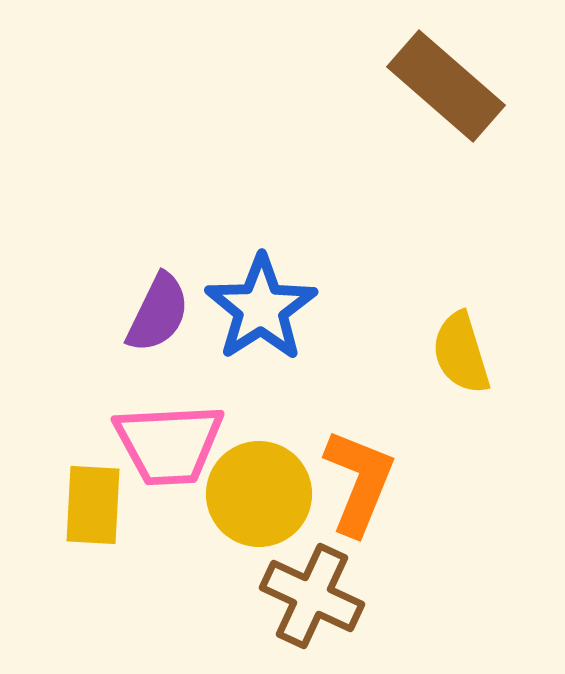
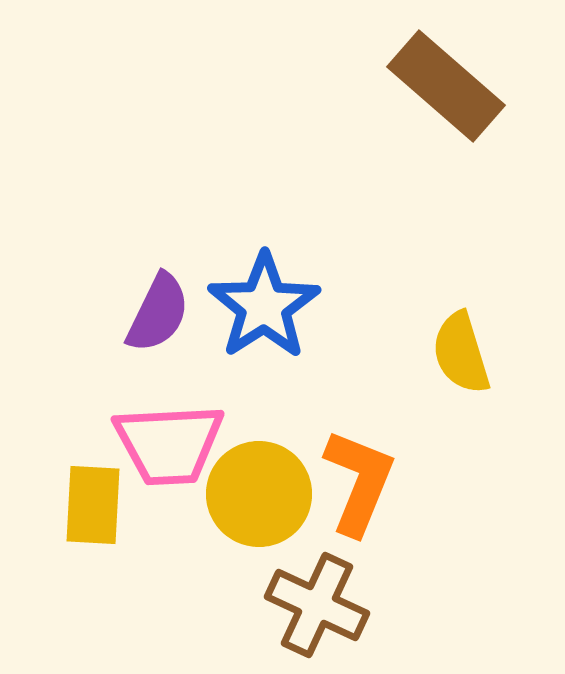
blue star: moved 3 px right, 2 px up
brown cross: moved 5 px right, 9 px down
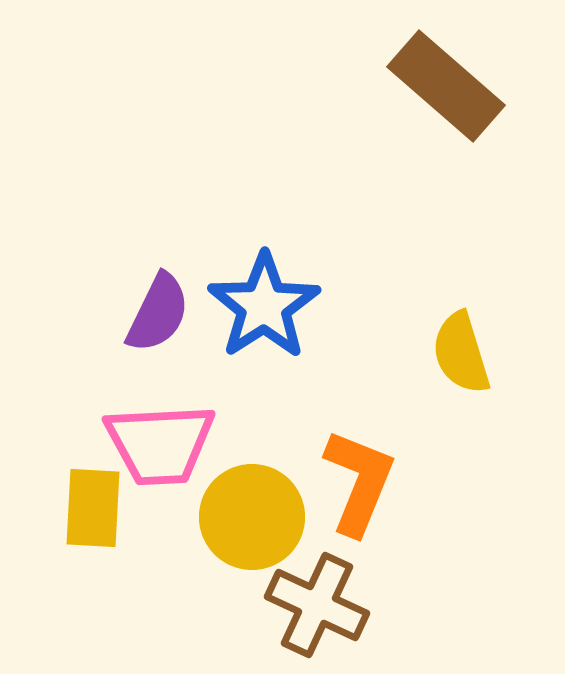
pink trapezoid: moved 9 px left
yellow circle: moved 7 px left, 23 px down
yellow rectangle: moved 3 px down
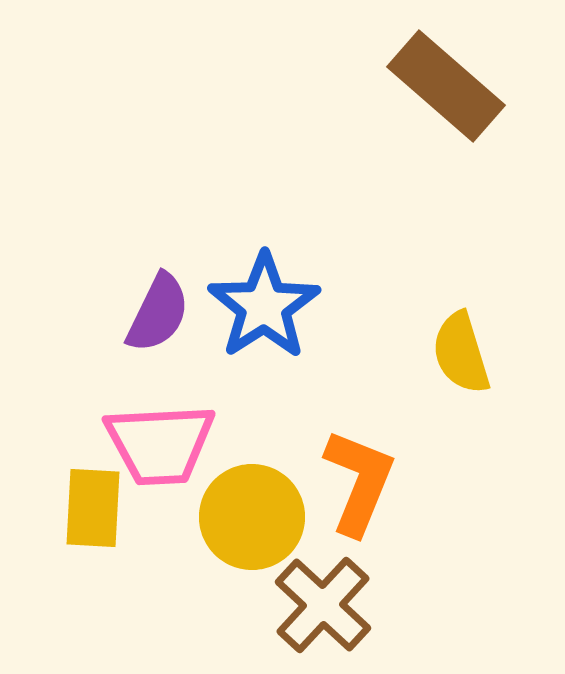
brown cross: moved 6 px right; rotated 18 degrees clockwise
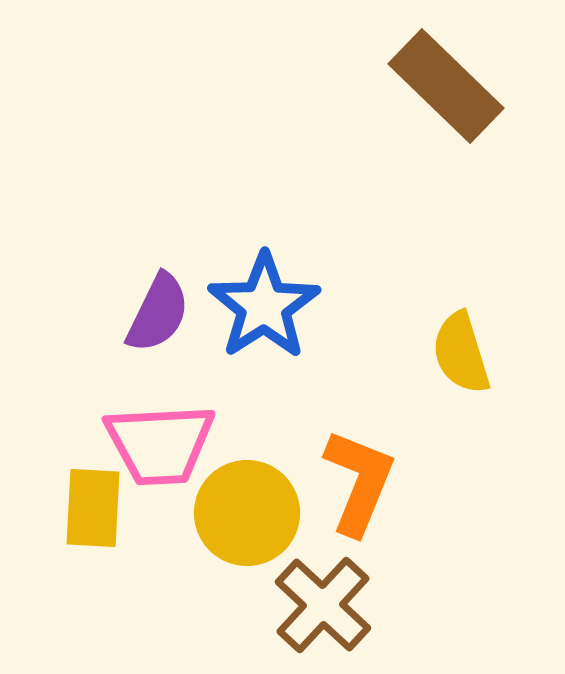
brown rectangle: rotated 3 degrees clockwise
yellow circle: moved 5 px left, 4 px up
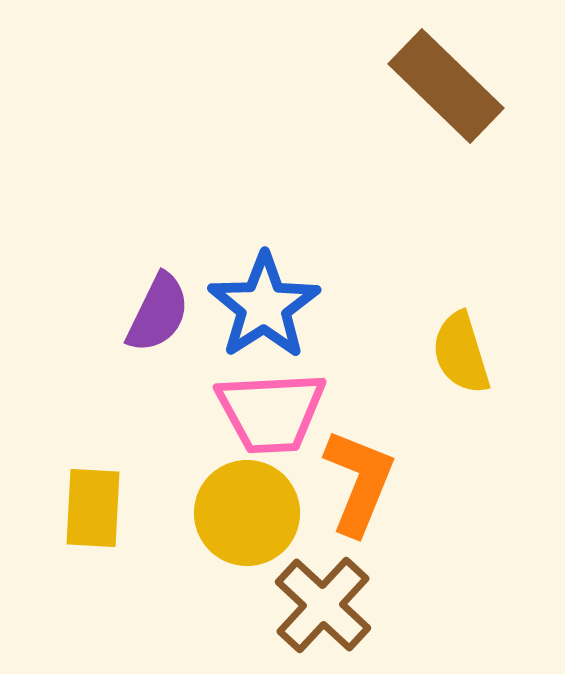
pink trapezoid: moved 111 px right, 32 px up
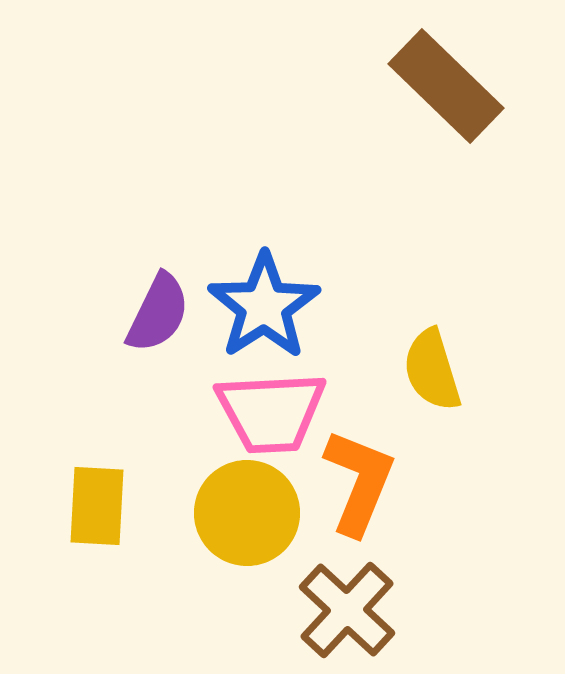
yellow semicircle: moved 29 px left, 17 px down
yellow rectangle: moved 4 px right, 2 px up
brown cross: moved 24 px right, 5 px down
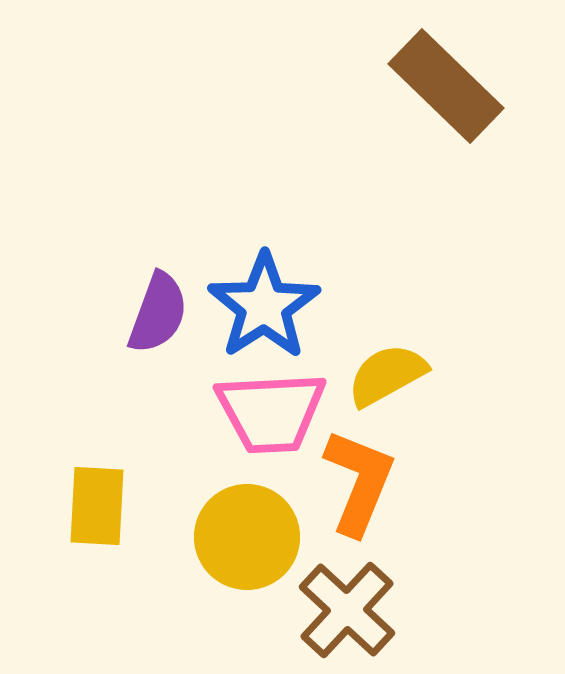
purple semicircle: rotated 6 degrees counterclockwise
yellow semicircle: moved 45 px left, 5 px down; rotated 78 degrees clockwise
yellow circle: moved 24 px down
